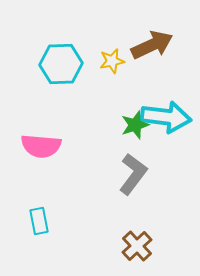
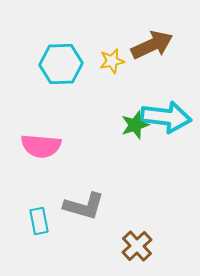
gray L-shape: moved 49 px left, 32 px down; rotated 69 degrees clockwise
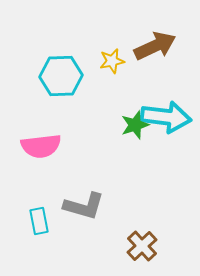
brown arrow: moved 3 px right, 1 px down
cyan hexagon: moved 12 px down
pink semicircle: rotated 12 degrees counterclockwise
brown cross: moved 5 px right
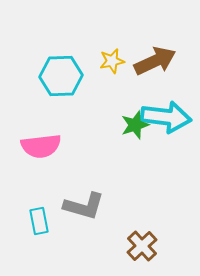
brown arrow: moved 15 px down
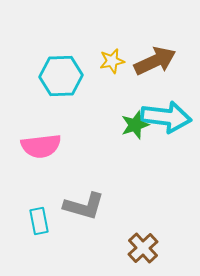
brown cross: moved 1 px right, 2 px down
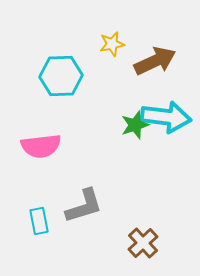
yellow star: moved 17 px up
gray L-shape: rotated 33 degrees counterclockwise
brown cross: moved 5 px up
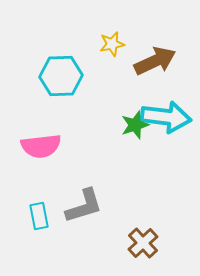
cyan rectangle: moved 5 px up
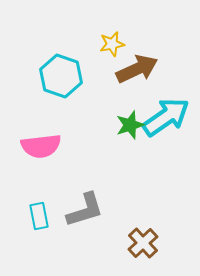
brown arrow: moved 18 px left, 8 px down
cyan hexagon: rotated 21 degrees clockwise
cyan arrow: rotated 42 degrees counterclockwise
green star: moved 5 px left
gray L-shape: moved 1 px right, 4 px down
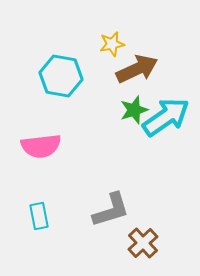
cyan hexagon: rotated 9 degrees counterclockwise
green star: moved 4 px right, 15 px up
gray L-shape: moved 26 px right
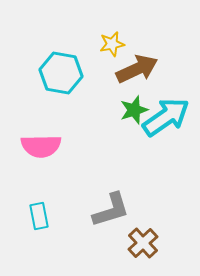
cyan hexagon: moved 3 px up
pink semicircle: rotated 6 degrees clockwise
